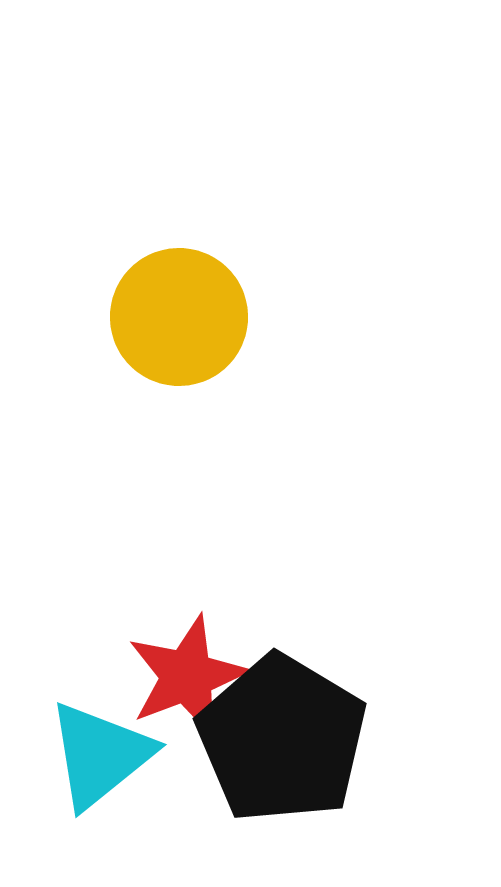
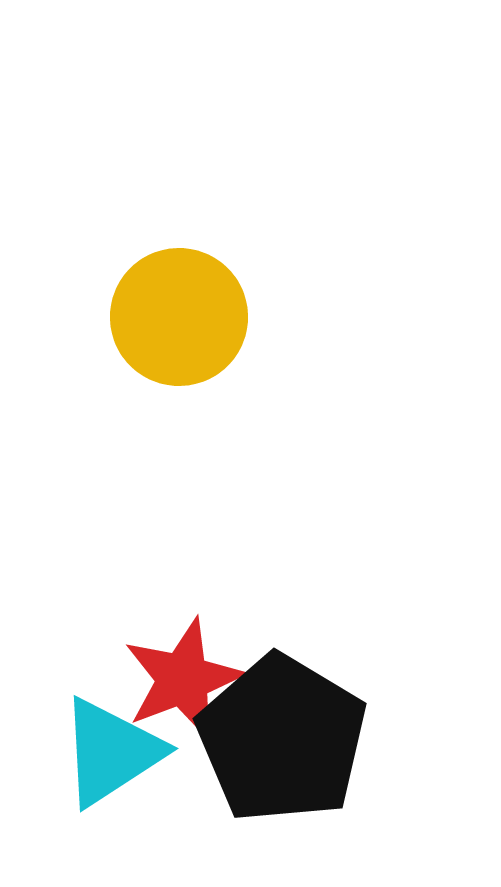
red star: moved 4 px left, 3 px down
cyan triangle: moved 11 px right, 3 px up; rotated 6 degrees clockwise
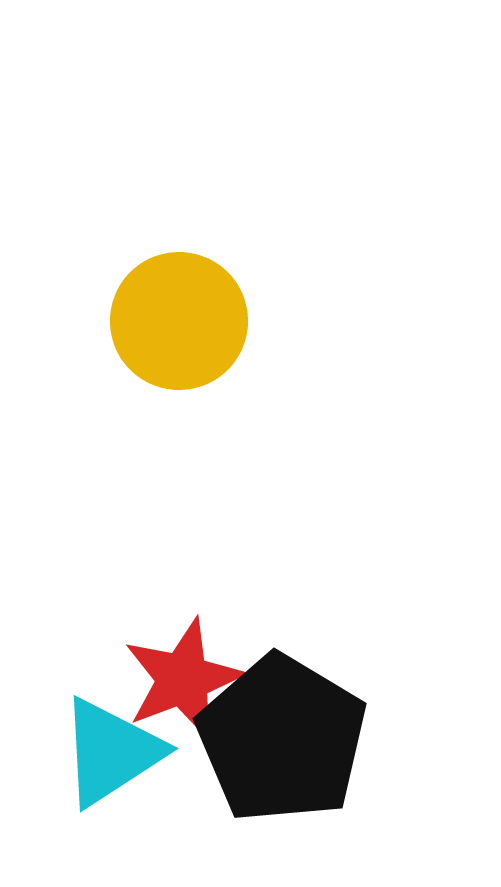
yellow circle: moved 4 px down
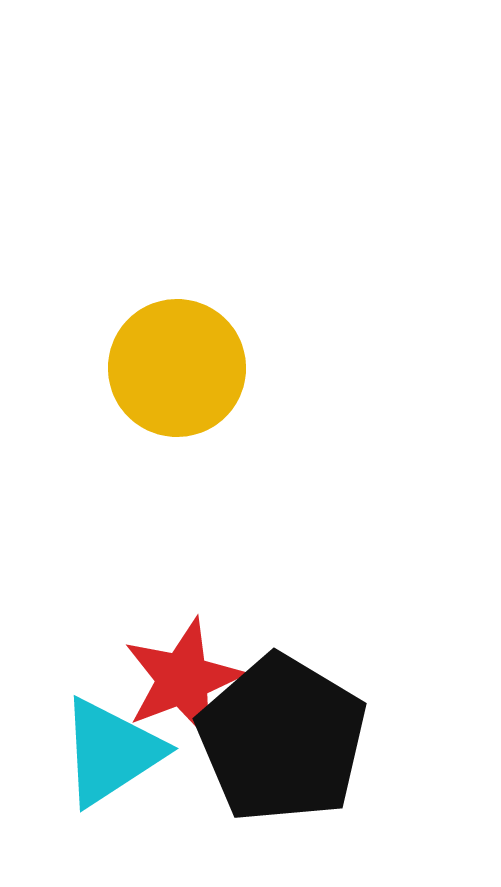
yellow circle: moved 2 px left, 47 px down
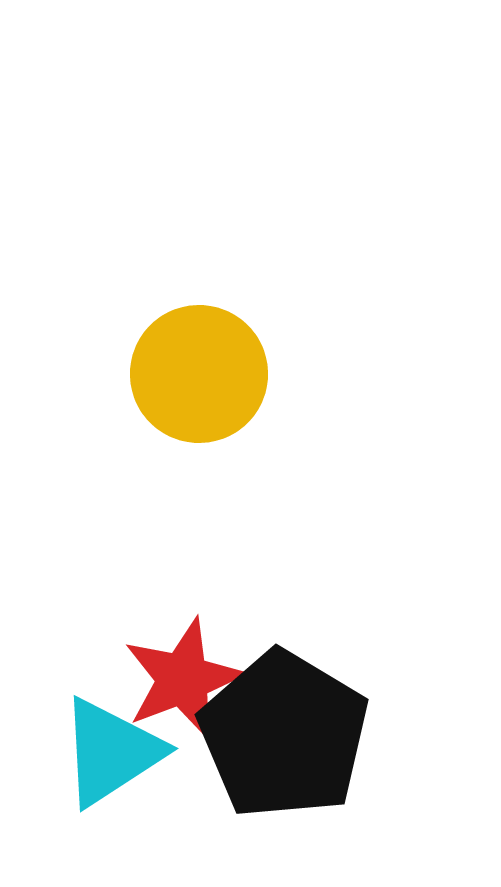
yellow circle: moved 22 px right, 6 px down
black pentagon: moved 2 px right, 4 px up
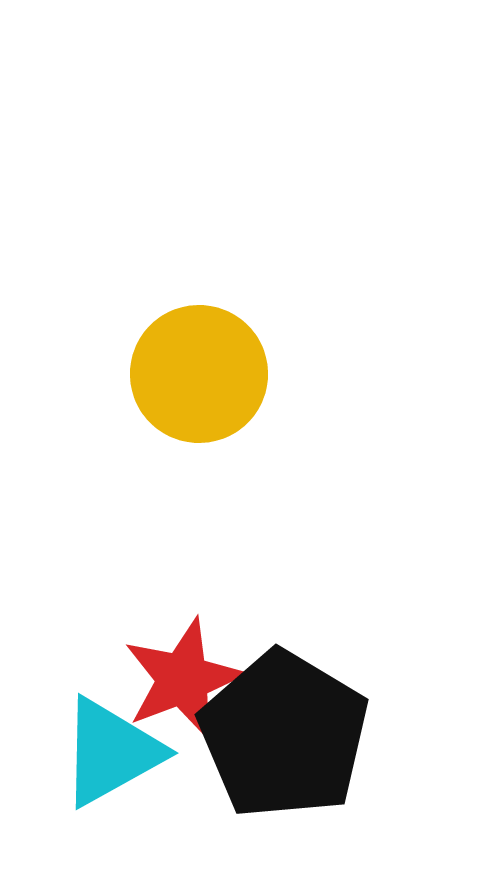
cyan triangle: rotated 4 degrees clockwise
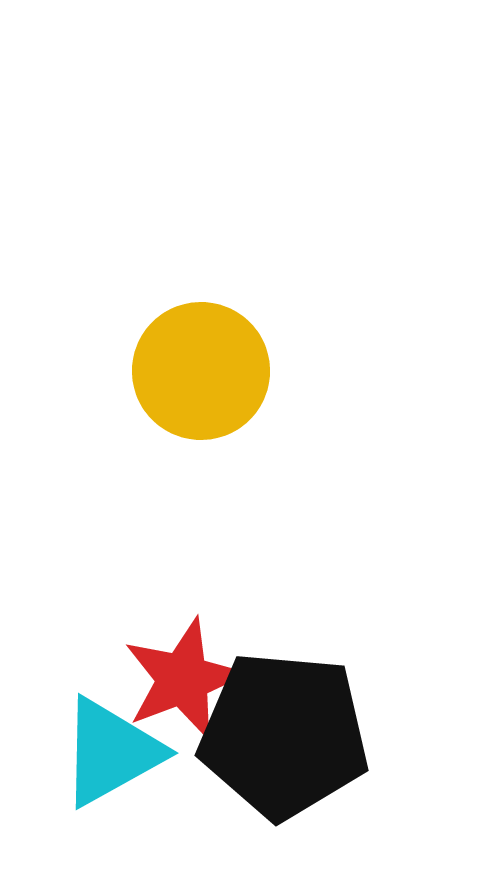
yellow circle: moved 2 px right, 3 px up
black pentagon: rotated 26 degrees counterclockwise
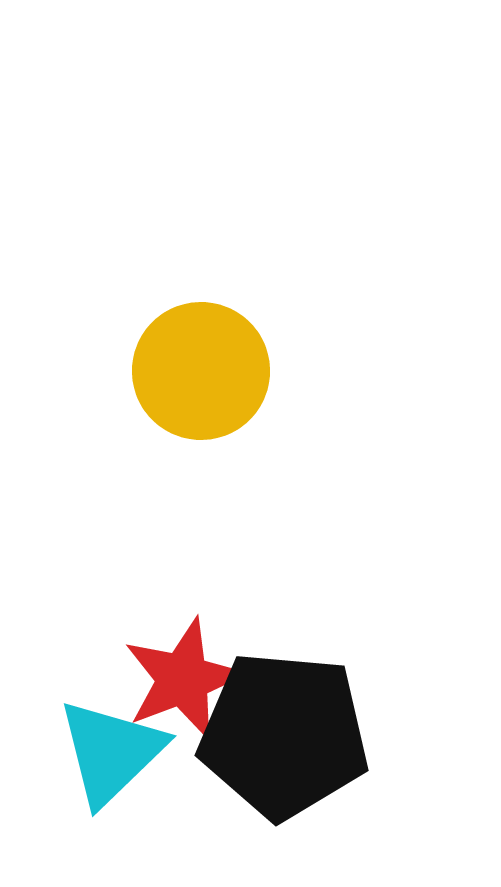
cyan triangle: rotated 15 degrees counterclockwise
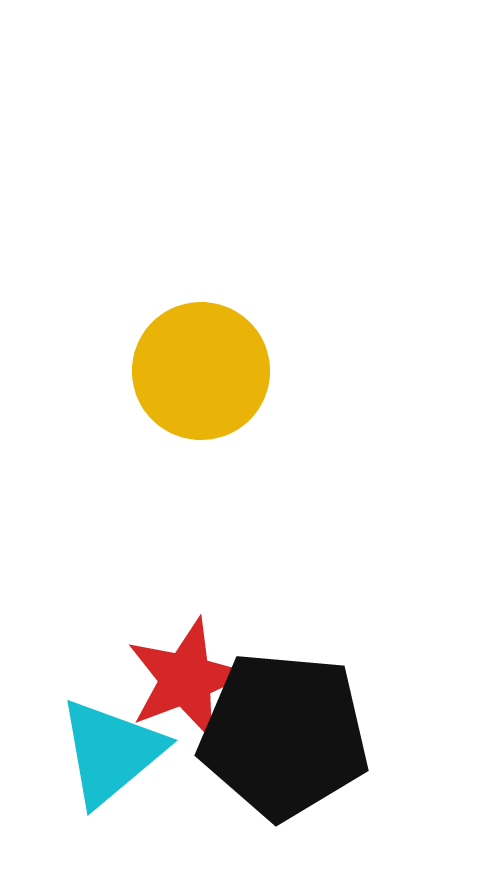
red star: moved 3 px right
cyan triangle: rotated 4 degrees clockwise
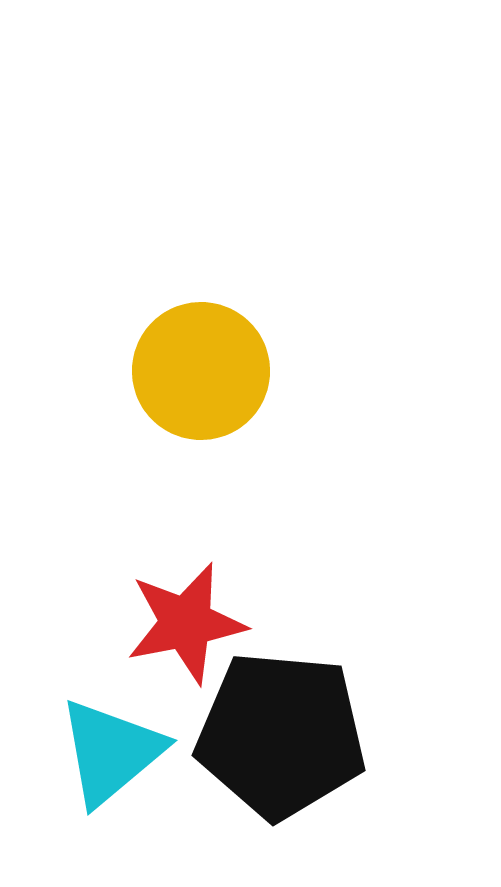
red star: moved 56 px up; rotated 10 degrees clockwise
black pentagon: moved 3 px left
